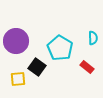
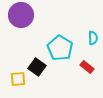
purple circle: moved 5 px right, 26 px up
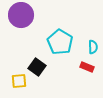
cyan semicircle: moved 9 px down
cyan pentagon: moved 6 px up
red rectangle: rotated 16 degrees counterclockwise
yellow square: moved 1 px right, 2 px down
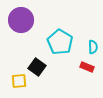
purple circle: moved 5 px down
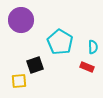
black square: moved 2 px left, 2 px up; rotated 36 degrees clockwise
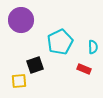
cyan pentagon: rotated 15 degrees clockwise
red rectangle: moved 3 px left, 2 px down
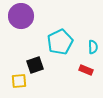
purple circle: moved 4 px up
red rectangle: moved 2 px right, 1 px down
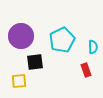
purple circle: moved 20 px down
cyan pentagon: moved 2 px right, 2 px up
black square: moved 3 px up; rotated 12 degrees clockwise
red rectangle: rotated 48 degrees clockwise
